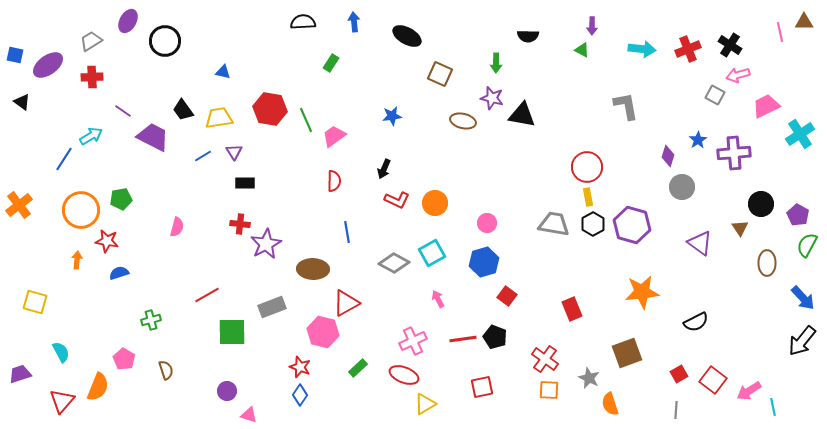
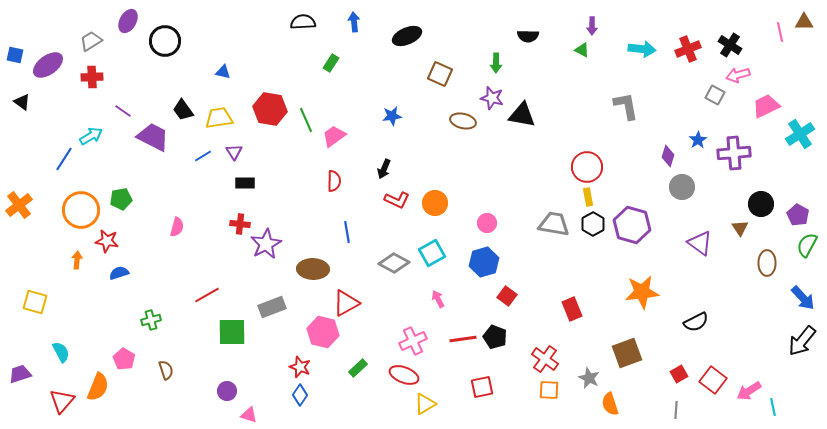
black ellipse at (407, 36): rotated 52 degrees counterclockwise
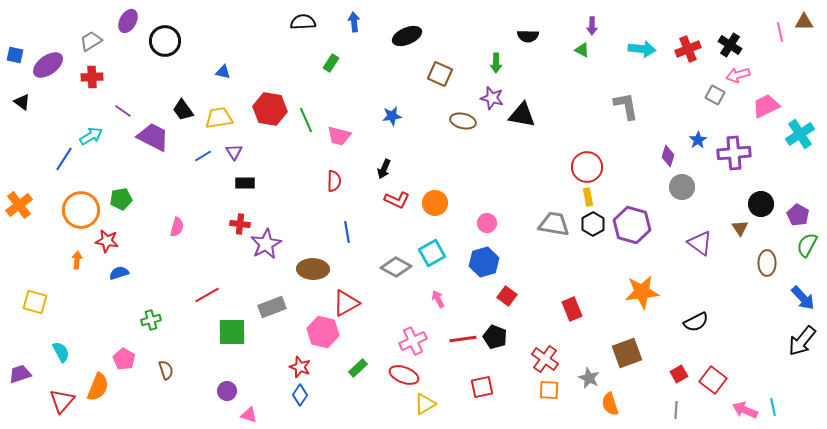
pink trapezoid at (334, 136): moved 5 px right; rotated 130 degrees counterclockwise
gray diamond at (394, 263): moved 2 px right, 4 px down
pink arrow at (749, 391): moved 4 px left, 19 px down; rotated 55 degrees clockwise
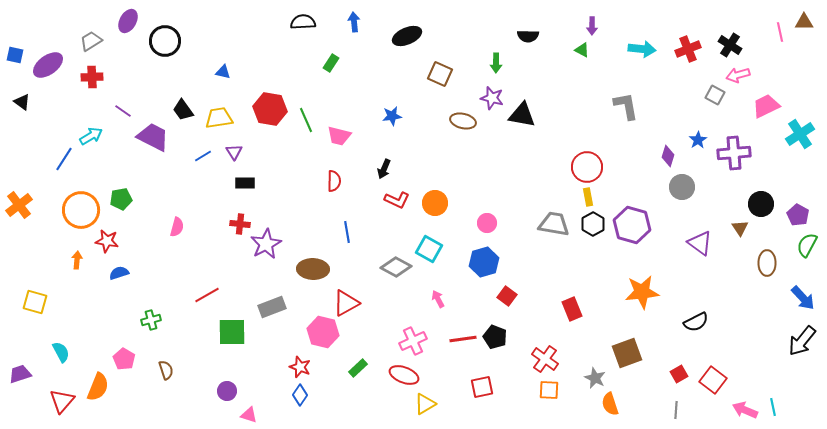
cyan square at (432, 253): moved 3 px left, 4 px up; rotated 32 degrees counterclockwise
gray star at (589, 378): moved 6 px right
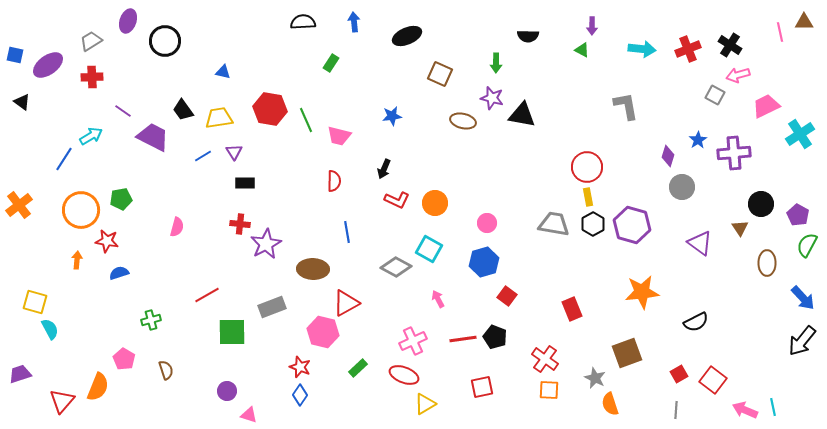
purple ellipse at (128, 21): rotated 10 degrees counterclockwise
cyan semicircle at (61, 352): moved 11 px left, 23 px up
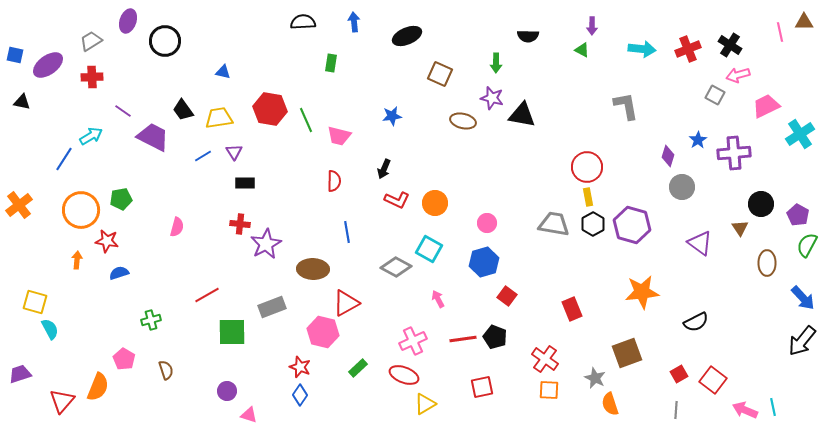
green rectangle at (331, 63): rotated 24 degrees counterclockwise
black triangle at (22, 102): rotated 24 degrees counterclockwise
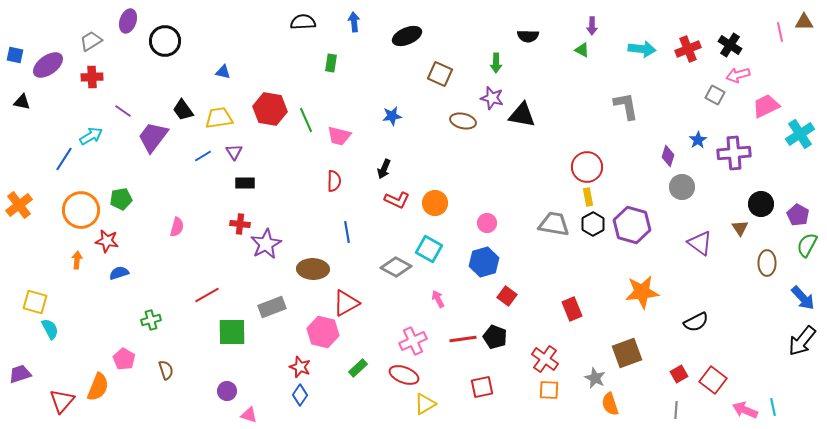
purple trapezoid at (153, 137): rotated 80 degrees counterclockwise
